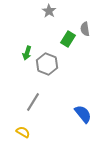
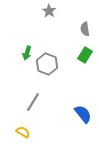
green rectangle: moved 17 px right, 16 px down
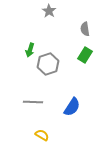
green arrow: moved 3 px right, 3 px up
gray hexagon: moved 1 px right; rotated 20 degrees clockwise
gray line: rotated 60 degrees clockwise
blue semicircle: moved 11 px left, 7 px up; rotated 72 degrees clockwise
yellow semicircle: moved 19 px right, 3 px down
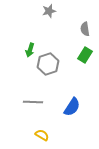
gray star: rotated 24 degrees clockwise
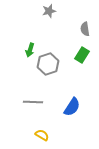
green rectangle: moved 3 px left
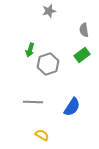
gray semicircle: moved 1 px left, 1 px down
green rectangle: rotated 21 degrees clockwise
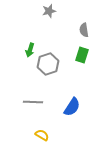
green rectangle: rotated 35 degrees counterclockwise
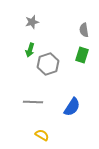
gray star: moved 17 px left, 11 px down
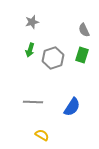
gray semicircle: rotated 16 degrees counterclockwise
gray hexagon: moved 5 px right, 6 px up
